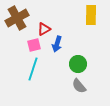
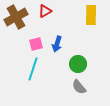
brown cross: moved 1 px left, 1 px up
red triangle: moved 1 px right, 18 px up
pink square: moved 2 px right, 1 px up
gray semicircle: moved 1 px down
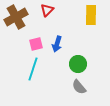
red triangle: moved 2 px right, 1 px up; rotated 16 degrees counterclockwise
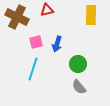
red triangle: rotated 32 degrees clockwise
brown cross: moved 1 px right; rotated 35 degrees counterclockwise
pink square: moved 2 px up
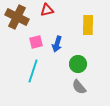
yellow rectangle: moved 3 px left, 10 px down
cyan line: moved 2 px down
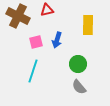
brown cross: moved 1 px right, 1 px up
blue arrow: moved 4 px up
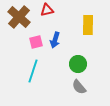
brown cross: moved 1 px right, 1 px down; rotated 15 degrees clockwise
blue arrow: moved 2 px left
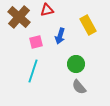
yellow rectangle: rotated 30 degrees counterclockwise
blue arrow: moved 5 px right, 4 px up
green circle: moved 2 px left
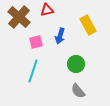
gray semicircle: moved 1 px left, 4 px down
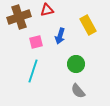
brown cross: rotated 30 degrees clockwise
